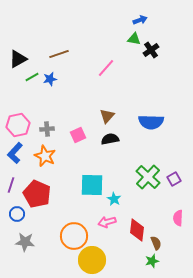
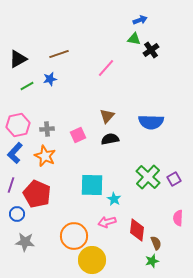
green line: moved 5 px left, 9 px down
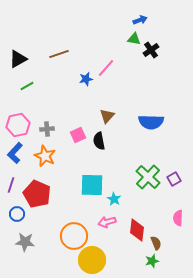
blue star: moved 36 px right
black semicircle: moved 11 px left, 2 px down; rotated 90 degrees counterclockwise
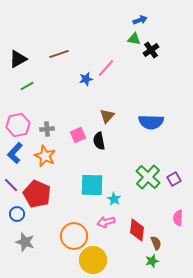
purple line: rotated 63 degrees counterclockwise
pink arrow: moved 1 px left
gray star: rotated 12 degrees clockwise
yellow circle: moved 1 px right
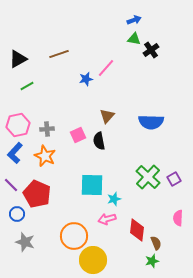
blue arrow: moved 6 px left
cyan star: rotated 24 degrees clockwise
pink arrow: moved 1 px right, 3 px up
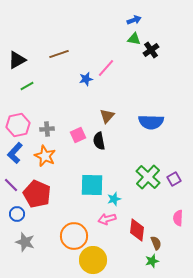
black triangle: moved 1 px left, 1 px down
